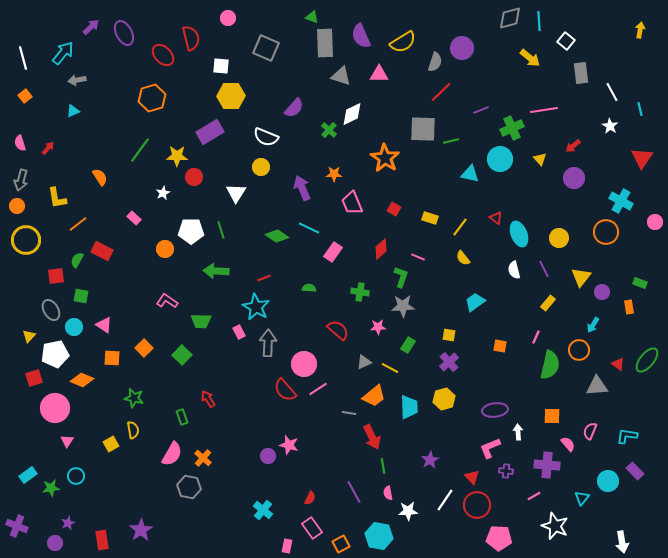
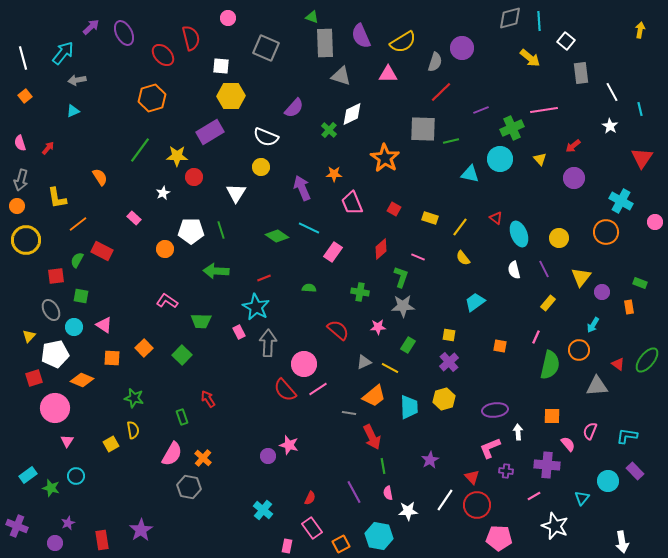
pink triangle at (379, 74): moved 9 px right
green star at (51, 488): rotated 24 degrees clockwise
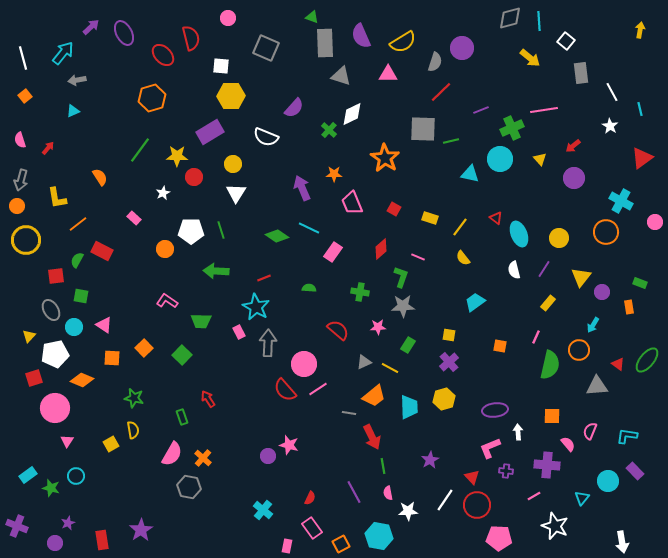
pink semicircle at (20, 143): moved 3 px up
red triangle at (642, 158): rotated 20 degrees clockwise
yellow circle at (261, 167): moved 28 px left, 3 px up
purple line at (544, 269): rotated 60 degrees clockwise
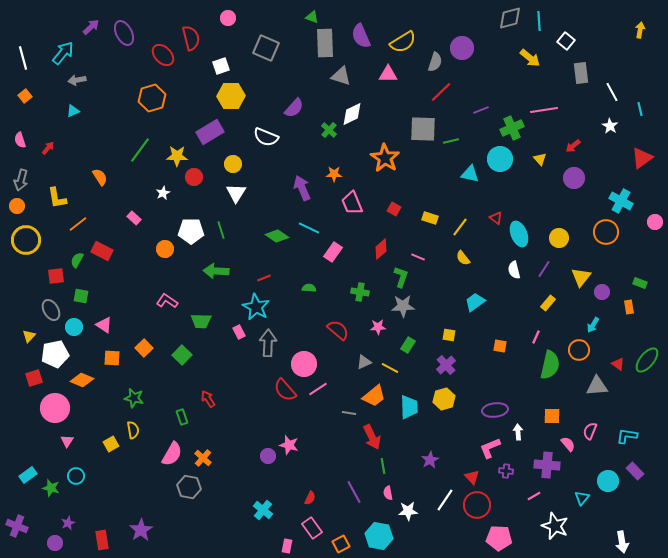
white square at (221, 66): rotated 24 degrees counterclockwise
purple cross at (449, 362): moved 3 px left, 3 px down
